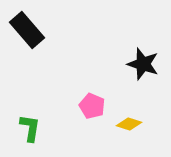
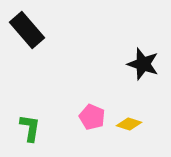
pink pentagon: moved 11 px down
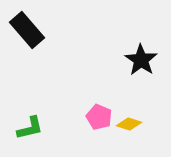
black star: moved 2 px left, 4 px up; rotated 16 degrees clockwise
pink pentagon: moved 7 px right
green L-shape: rotated 68 degrees clockwise
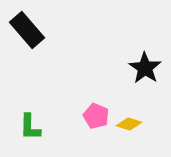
black star: moved 4 px right, 8 px down
pink pentagon: moved 3 px left, 1 px up
green L-shape: moved 1 px up; rotated 104 degrees clockwise
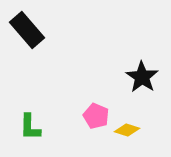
black star: moved 3 px left, 9 px down
yellow diamond: moved 2 px left, 6 px down
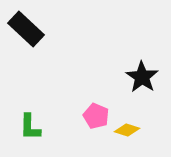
black rectangle: moved 1 px left, 1 px up; rotated 6 degrees counterclockwise
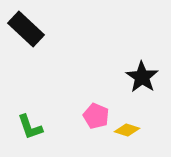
green L-shape: rotated 20 degrees counterclockwise
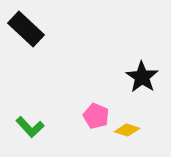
green L-shape: rotated 24 degrees counterclockwise
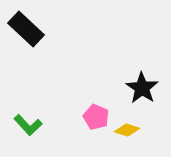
black star: moved 11 px down
pink pentagon: moved 1 px down
green L-shape: moved 2 px left, 2 px up
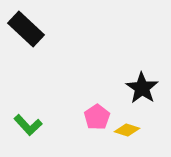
pink pentagon: moved 1 px right; rotated 15 degrees clockwise
